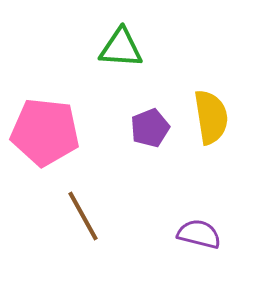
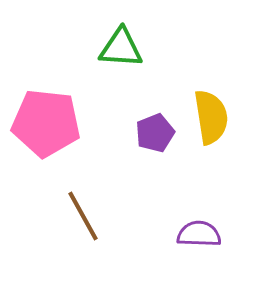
purple pentagon: moved 5 px right, 5 px down
pink pentagon: moved 1 px right, 9 px up
purple semicircle: rotated 12 degrees counterclockwise
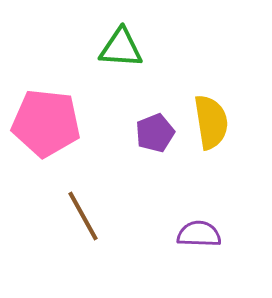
yellow semicircle: moved 5 px down
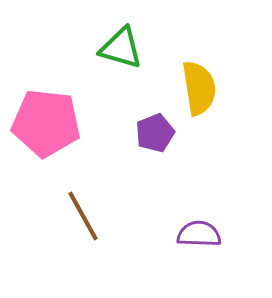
green triangle: rotated 12 degrees clockwise
yellow semicircle: moved 12 px left, 34 px up
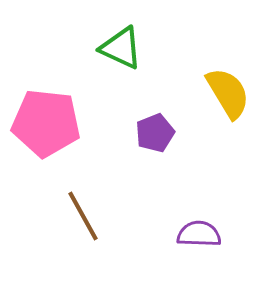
green triangle: rotated 9 degrees clockwise
yellow semicircle: moved 29 px right, 5 px down; rotated 22 degrees counterclockwise
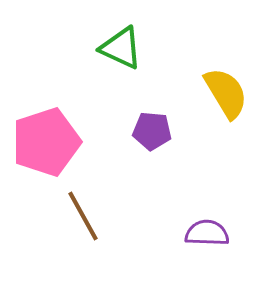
yellow semicircle: moved 2 px left
pink pentagon: moved 19 px down; rotated 24 degrees counterclockwise
purple pentagon: moved 3 px left, 2 px up; rotated 27 degrees clockwise
purple semicircle: moved 8 px right, 1 px up
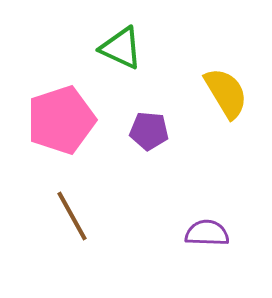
purple pentagon: moved 3 px left
pink pentagon: moved 15 px right, 22 px up
brown line: moved 11 px left
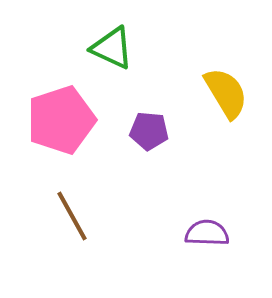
green triangle: moved 9 px left
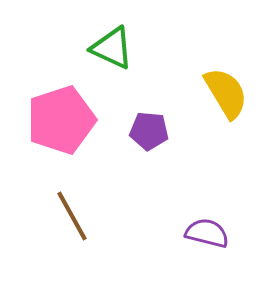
purple semicircle: rotated 12 degrees clockwise
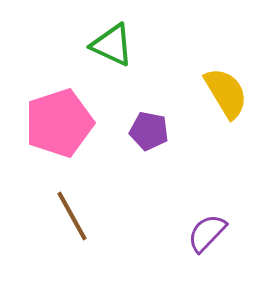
green triangle: moved 3 px up
pink pentagon: moved 2 px left, 3 px down
purple pentagon: rotated 6 degrees clockwise
purple semicircle: rotated 60 degrees counterclockwise
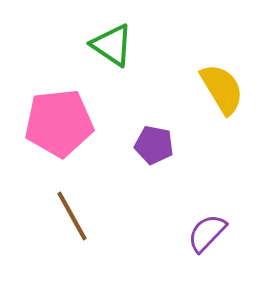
green triangle: rotated 9 degrees clockwise
yellow semicircle: moved 4 px left, 4 px up
pink pentagon: rotated 12 degrees clockwise
purple pentagon: moved 5 px right, 14 px down
